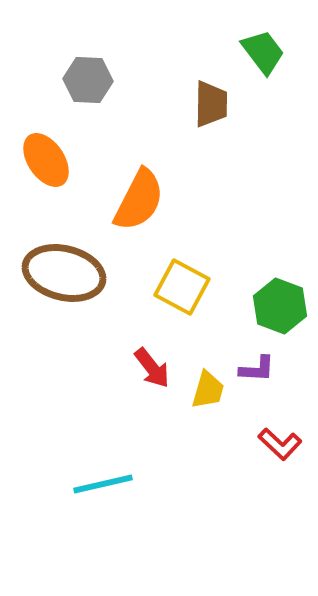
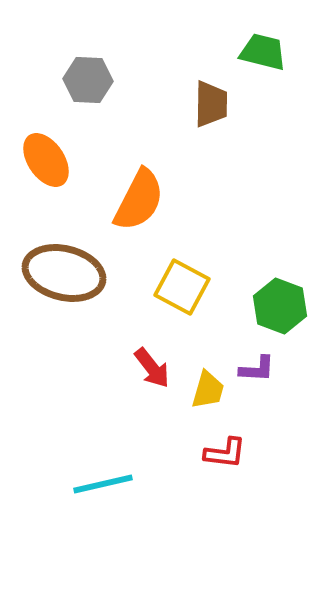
green trapezoid: rotated 39 degrees counterclockwise
red L-shape: moved 55 px left, 9 px down; rotated 36 degrees counterclockwise
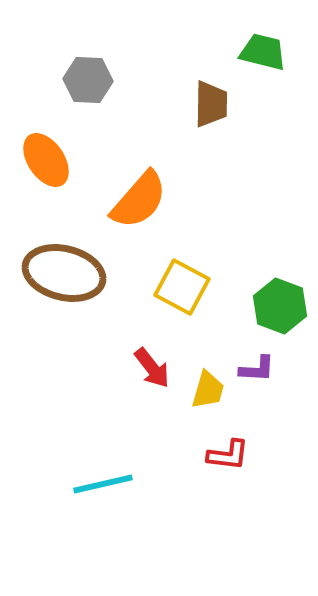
orange semicircle: rotated 14 degrees clockwise
red L-shape: moved 3 px right, 2 px down
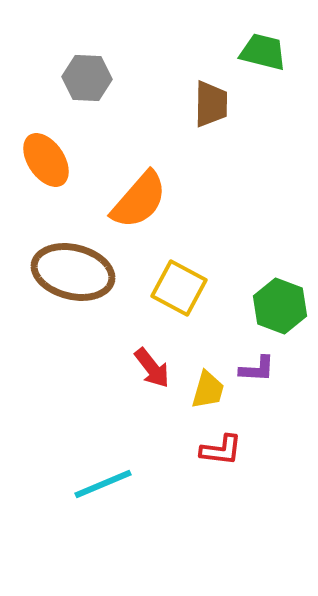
gray hexagon: moved 1 px left, 2 px up
brown ellipse: moved 9 px right, 1 px up
yellow square: moved 3 px left, 1 px down
red L-shape: moved 7 px left, 5 px up
cyan line: rotated 10 degrees counterclockwise
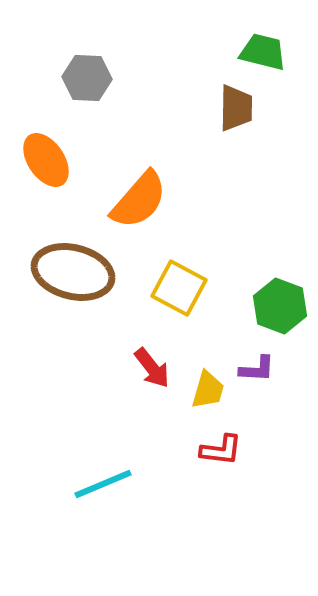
brown trapezoid: moved 25 px right, 4 px down
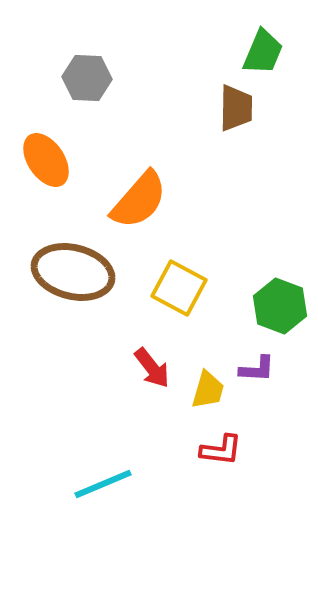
green trapezoid: rotated 99 degrees clockwise
